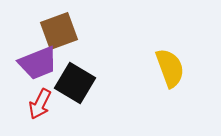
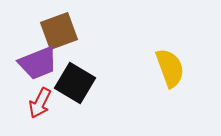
red arrow: moved 1 px up
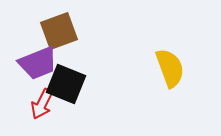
black square: moved 9 px left, 1 px down; rotated 9 degrees counterclockwise
red arrow: moved 2 px right, 1 px down
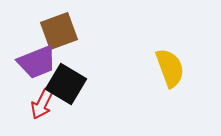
purple trapezoid: moved 1 px left, 1 px up
black square: rotated 9 degrees clockwise
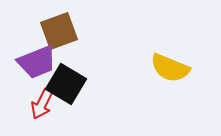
yellow semicircle: rotated 132 degrees clockwise
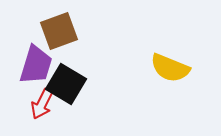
purple trapezoid: moved 1 px left, 3 px down; rotated 51 degrees counterclockwise
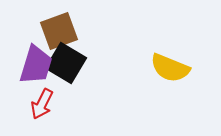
black square: moved 21 px up
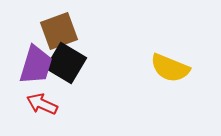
red arrow: rotated 88 degrees clockwise
